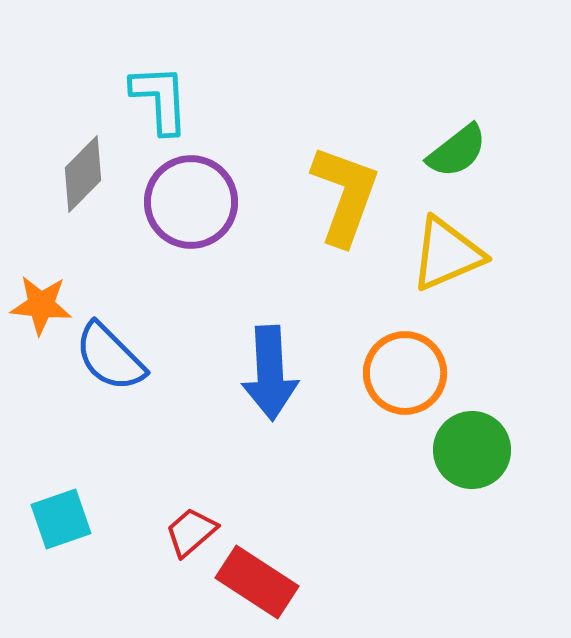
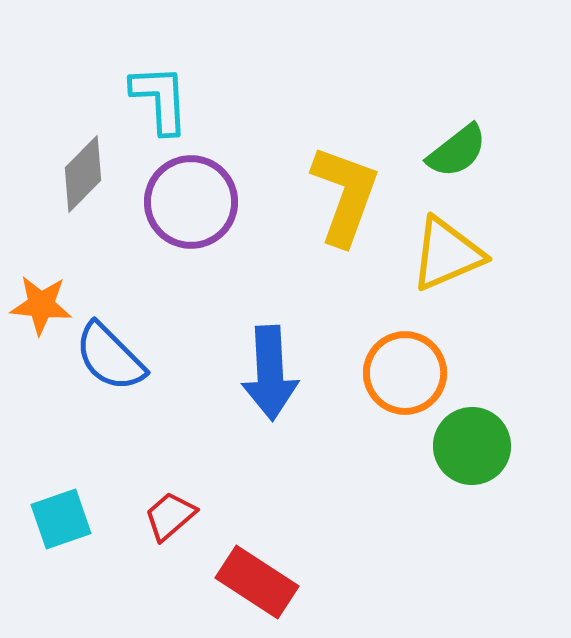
green circle: moved 4 px up
red trapezoid: moved 21 px left, 16 px up
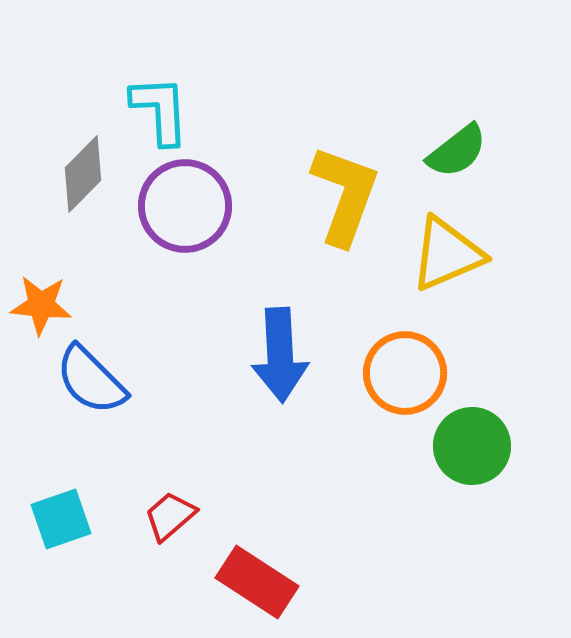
cyan L-shape: moved 11 px down
purple circle: moved 6 px left, 4 px down
blue semicircle: moved 19 px left, 23 px down
blue arrow: moved 10 px right, 18 px up
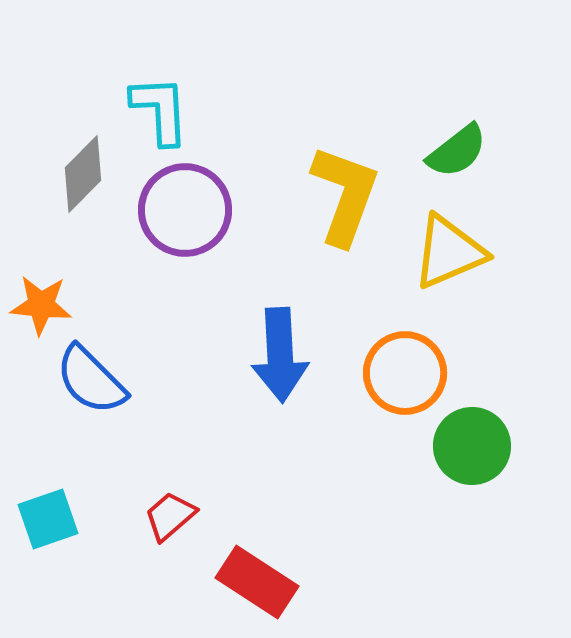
purple circle: moved 4 px down
yellow triangle: moved 2 px right, 2 px up
cyan square: moved 13 px left
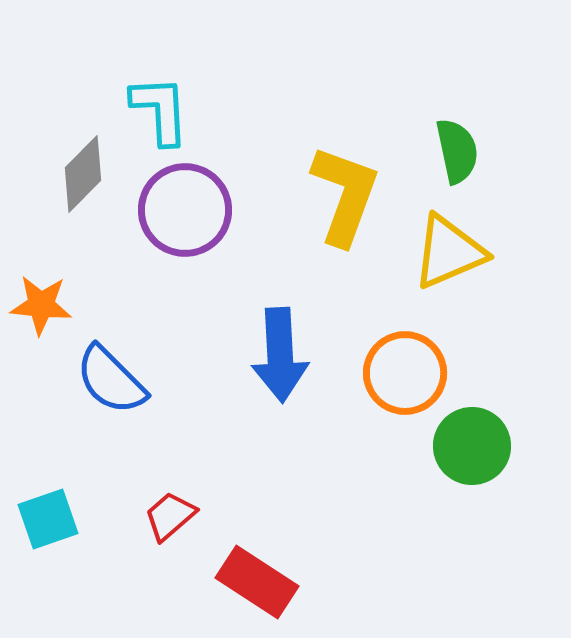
green semicircle: rotated 64 degrees counterclockwise
blue semicircle: moved 20 px right
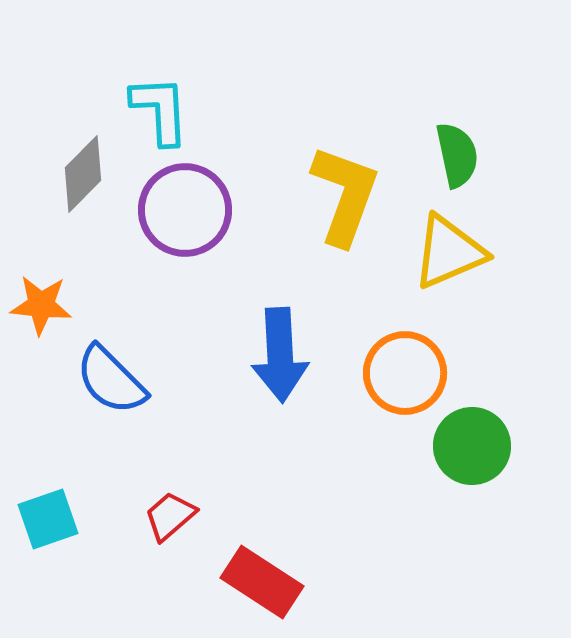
green semicircle: moved 4 px down
red rectangle: moved 5 px right
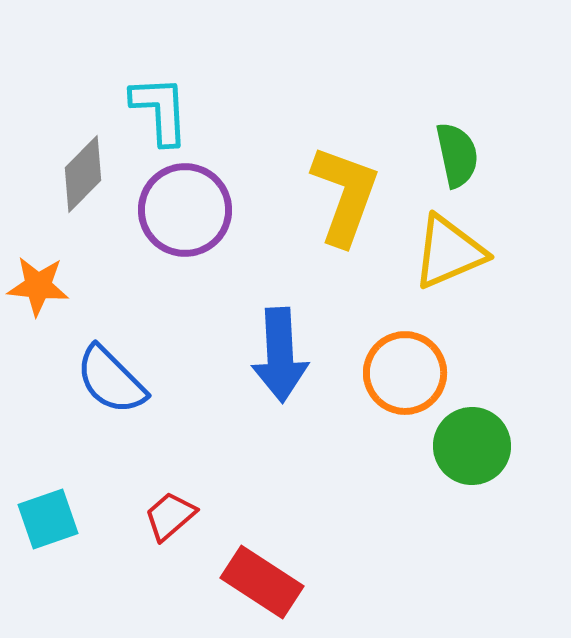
orange star: moved 3 px left, 19 px up
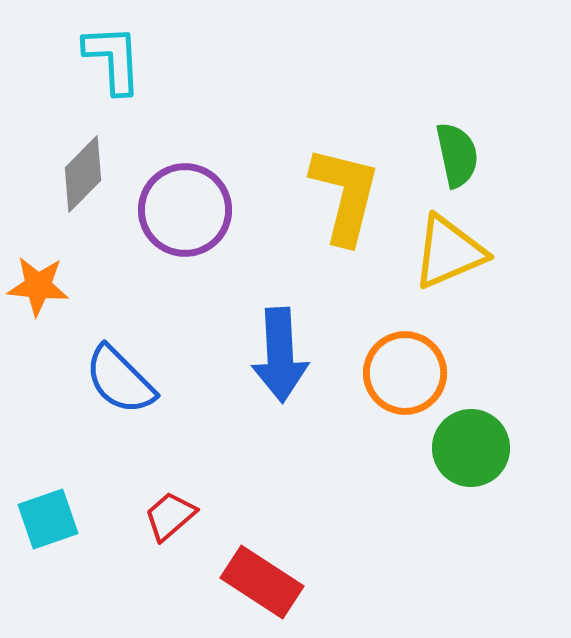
cyan L-shape: moved 47 px left, 51 px up
yellow L-shape: rotated 6 degrees counterclockwise
blue semicircle: moved 9 px right
green circle: moved 1 px left, 2 px down
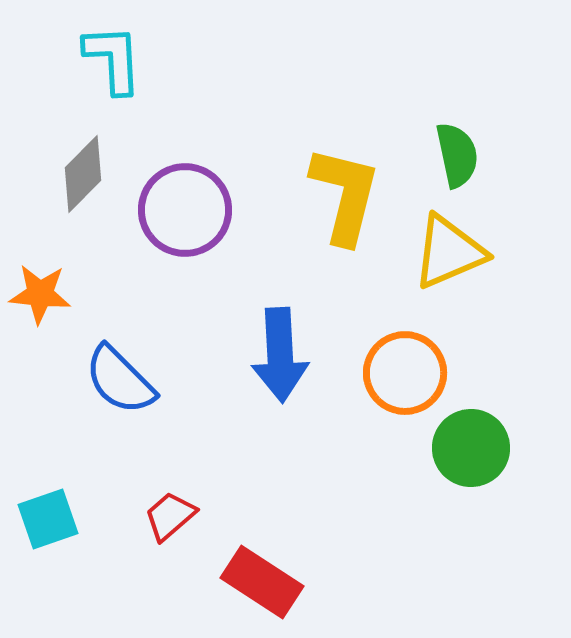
orange star: moved 2 px right, 8 px down
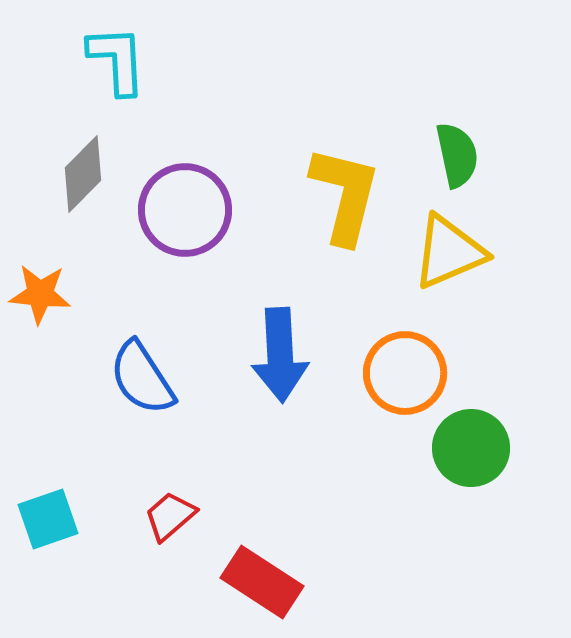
cyan L-shape: moved 4 px right, 1 px down
blue semicircle: moved 22 px right, 2 px up; rotated 12 degrees clockwise
